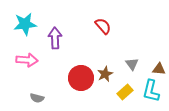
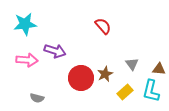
purple arrow: moved 13 px down; rotated 110 degrees clockwise
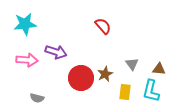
purple arrow: moved 1 px right, 1 px down
yellow rectangle: rotated 42 degrees counterclockwise
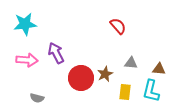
red semicircle: moved 15 px right
purple arrow: moved 1 px down; rotated 135 degrees counterclockwise
gray triangle: moved 1 px left, 1 px up; rotated 48 degrees counterclockwise
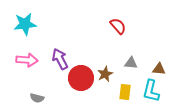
purple arrow: moved 4 px right, 6 px down
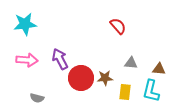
brown star: moved 4 px down; rotated 21 degrees clockwise
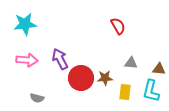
red semicircle: rotated 12 degrees clockwise
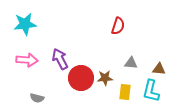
red semicircle: rotated 48 degrees clockwise
